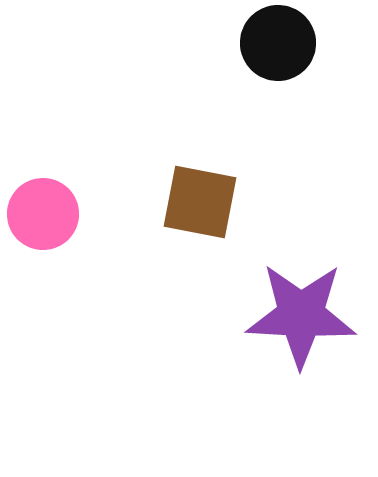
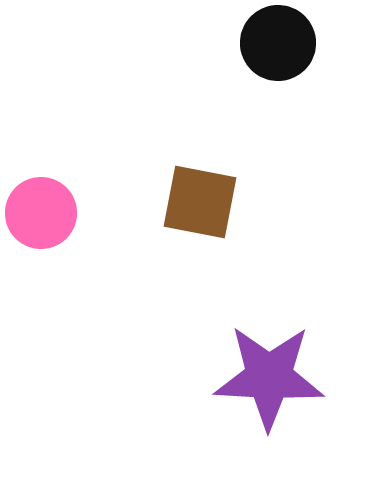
pink circle: moved 2 px left, 1 px up
purple star: moved 32 px left, 62 px down
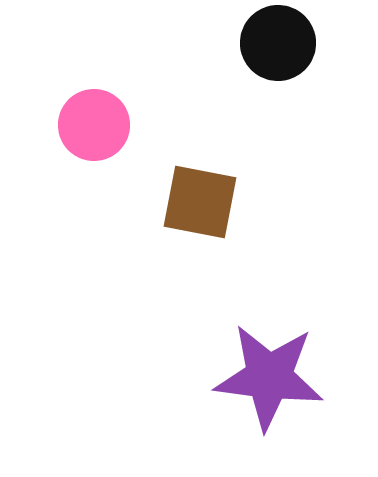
pink circle: moved 53 px right, 88 px up
purple star: rotated 4 degrees clockwise
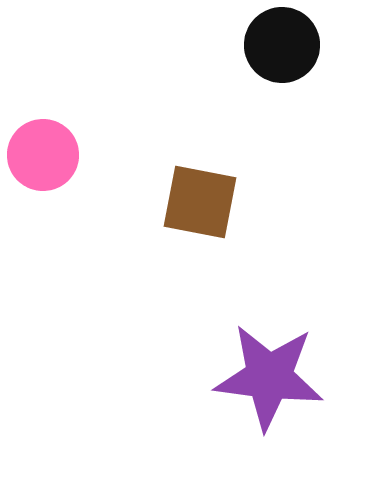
black circle: moved 4 px right, 2 px down
pink circle: moved 51 px left, 30 px down
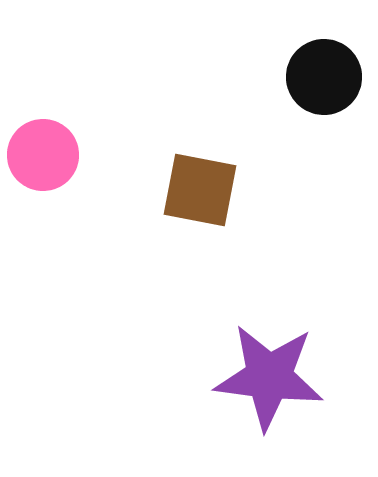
black circle: moved 42 px right, 32 px down
brown square: moved 12 px up
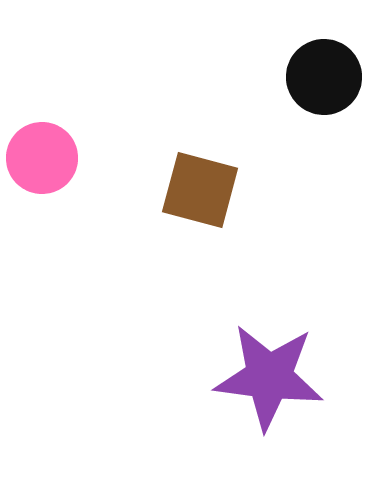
pink circle: moved 1 px left, 3 px down
brown square: rotated 4 degrees clockwise
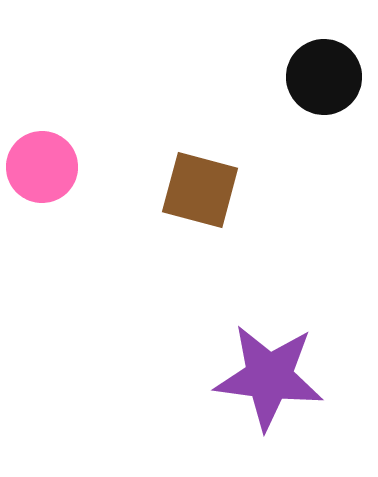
pink circle: moved 9 px down
